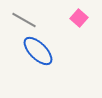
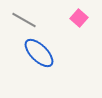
blue ellipse: moved 1 px right, 2 px down
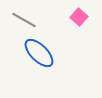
pink square: moved 1 px up
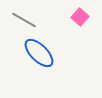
pink square: moved 1 px right
